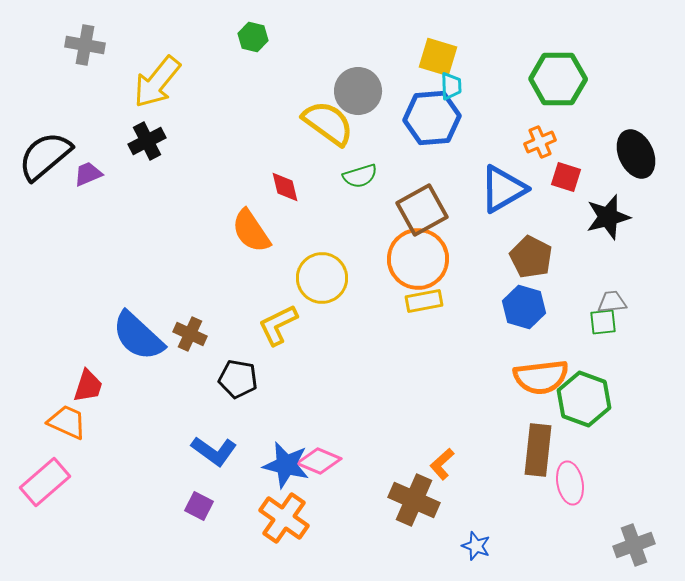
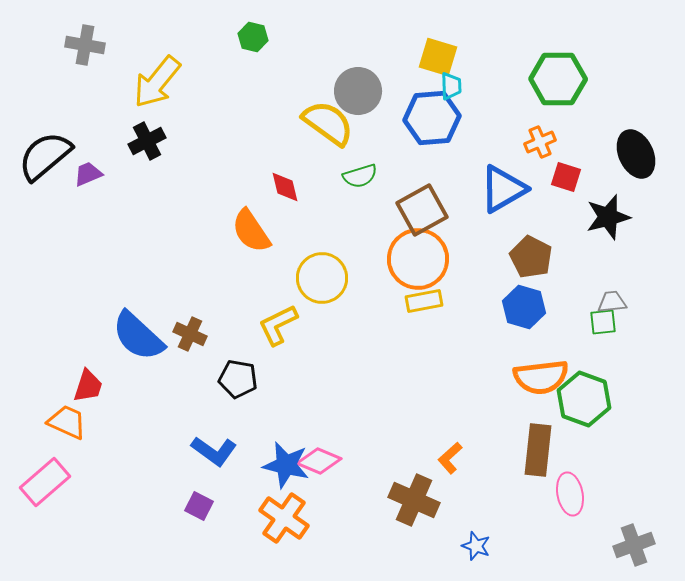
orange L-shape at (442, 464): moved 8 px right, 6 px up
pink ellipse at (570, 483): moved 11 px down
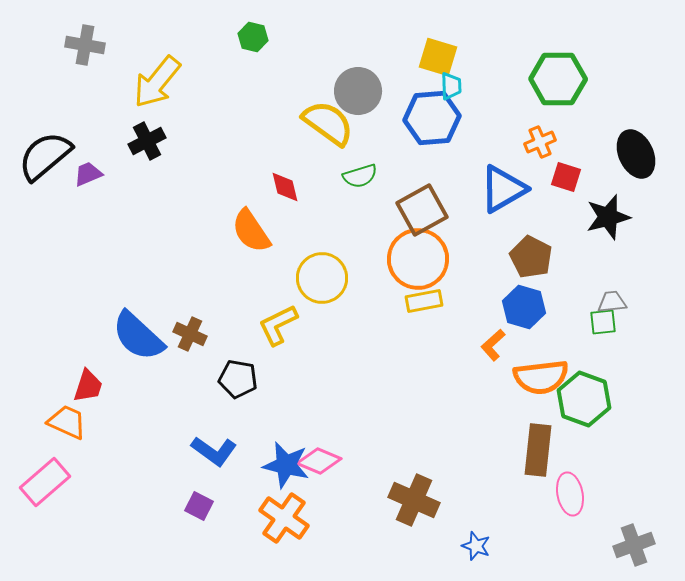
orange L-shape at (450, 458): moved 43 px right, 113 px up
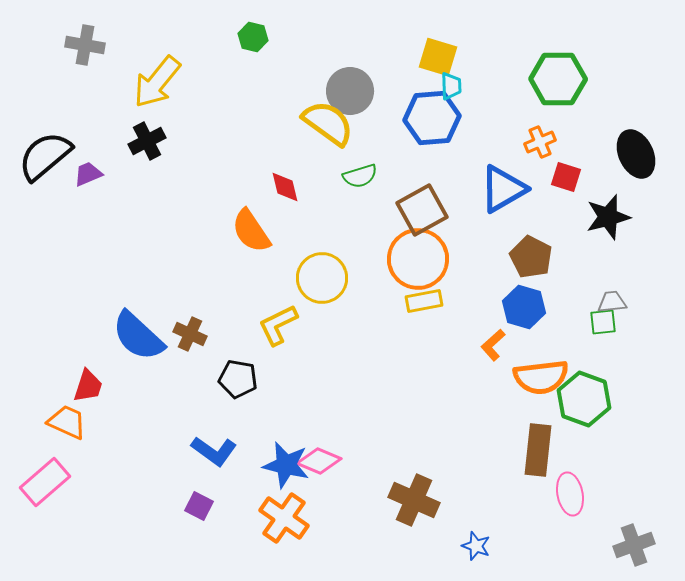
gray circle at (358, 91): moved 8 px left
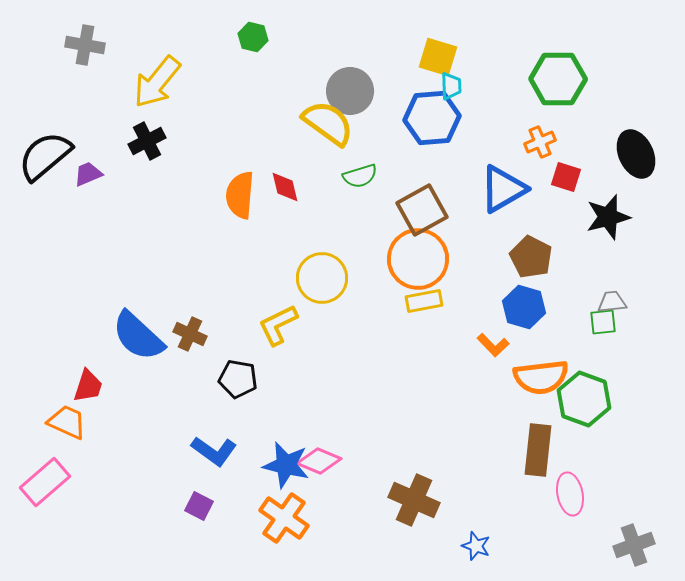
orange semicircle at (251, 231): moved 11 px left, 36 px up; rotated 39 degrees clockwise
orange L-shape at (493, 345): rotated 92 degrees counterclockwise
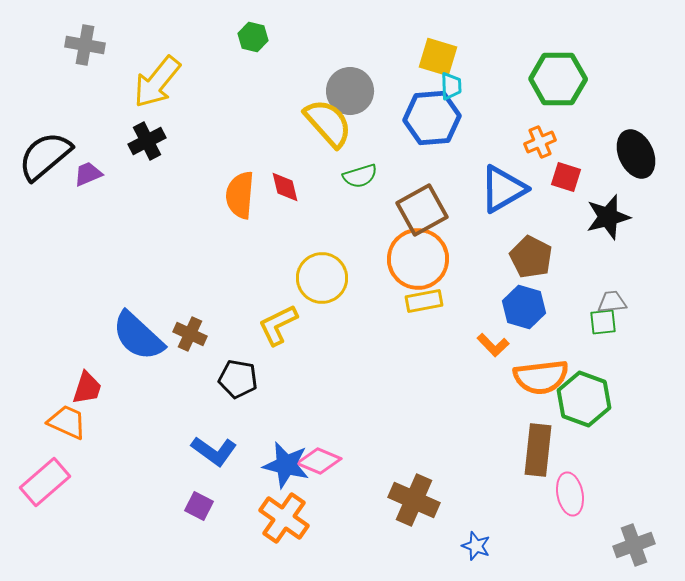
yellow semicircle at (328, 123): rotated 12 degrees clockwise
red trapezoid at (88, 386): moved 1 px left, 2 px down
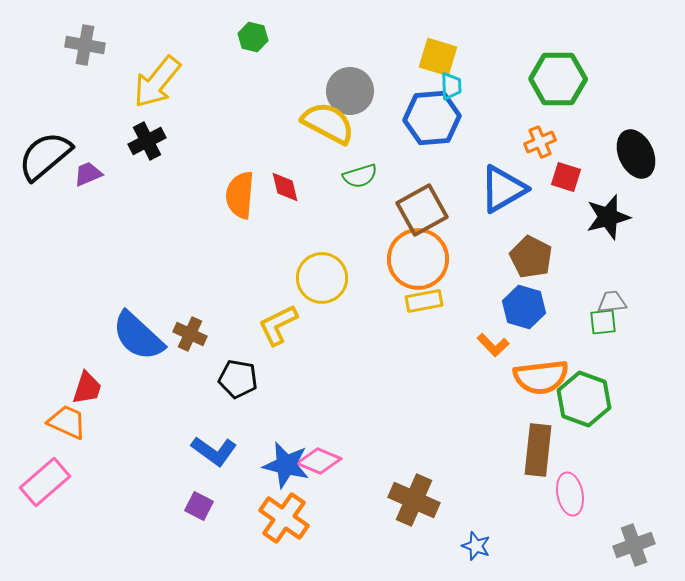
yellow semicircle at (328, 123): rotated 20 degrees counterclockwise
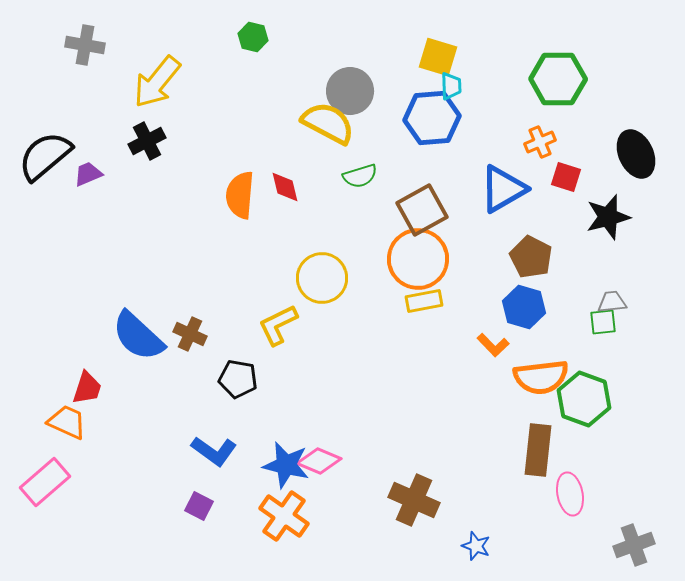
orange cross at (284, 518): moved 2 px up
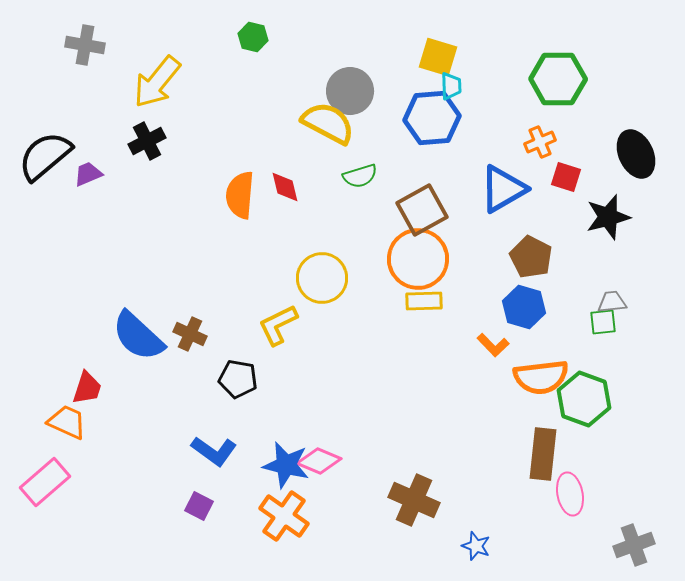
yellow rectangle at (424, 301): rotated 9 degrees clockwise
brown rectangle at (538, 450): moved 5 px right, 4 px down
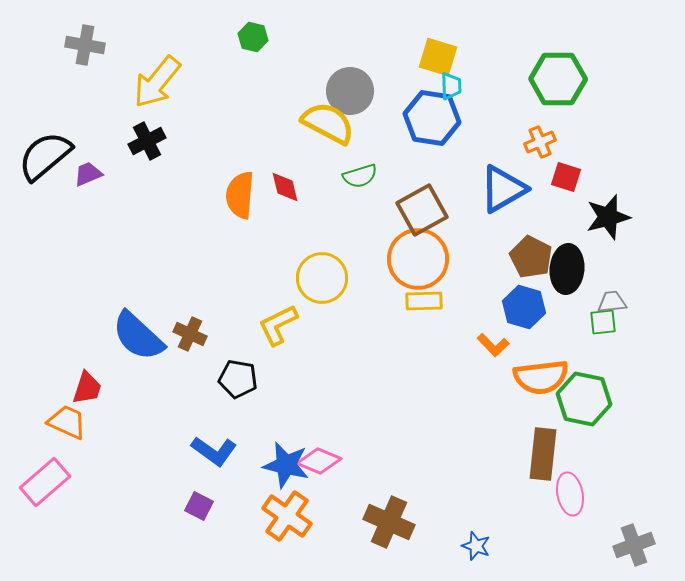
blue hexagon at (432, 118): rotated 14 degrees clockwise
black ellipse at (636, 154): moved 69 px left, 115 px down; rotated 30 degrees clockwise
green hexagon at (584, 399): rotated 8 degrees counterclockwise
brown cross at (414, 500): moved 25 px left, 22 px down
orange cross at (284, 516): moved 3 px right
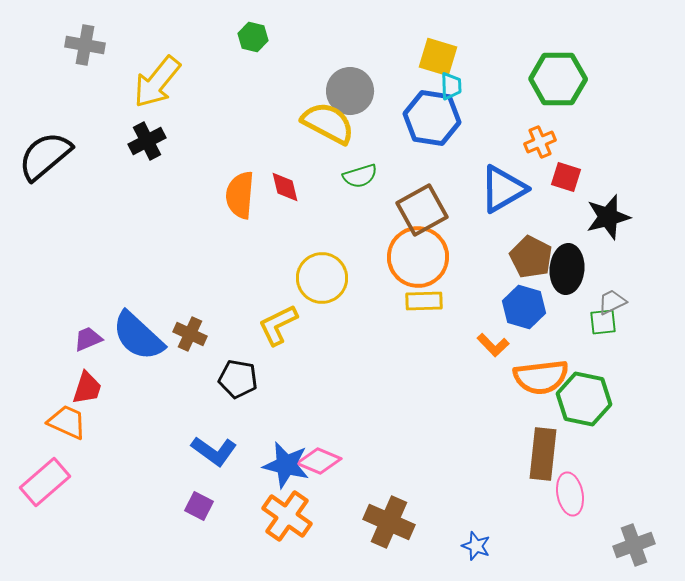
purple trapezoid at (88, 174): moved 165 px down
orange circle at (418, 259): moved 2 px up
gray trapezoid at (612, 302): rotated 20 degrees counterclockwise
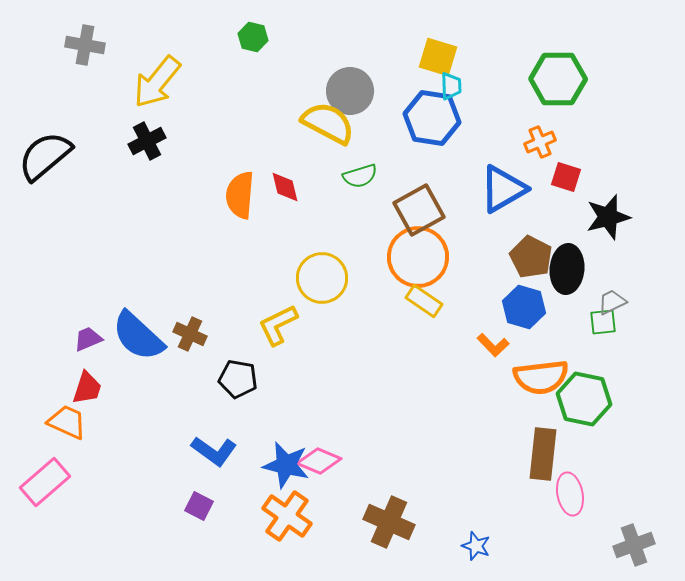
brown square at (422, 210): moved 3 px left
yellow rectangle at (424, 301): rotated 36 degrees clockwise
